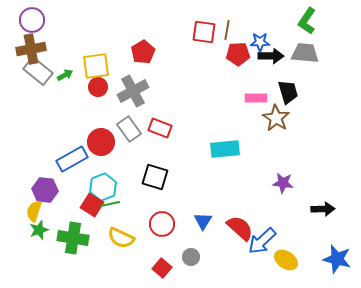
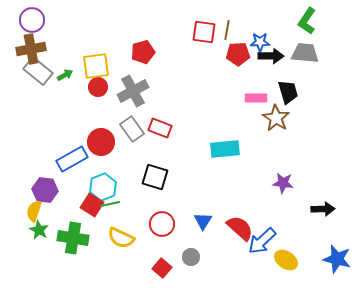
red pentagon at (143, 52): rotated 15 degrees clockwise
gray rectangle at (129, 129): moved 3 px right
green star at (39, 230): rotated 24 degrees counterclockwise
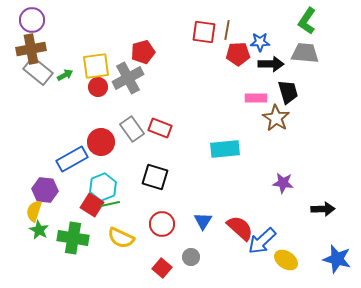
black arrow at (271, 56): moved 8 px down
gray cross at (133, 91): moved 5 px left, 13 px up
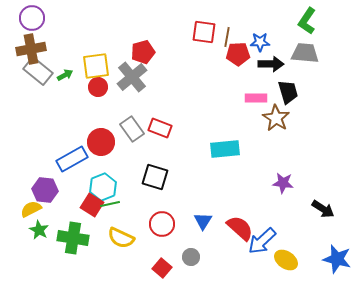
purple circle at (32, 20): moved 2 px up
brown line at (227, 30): moved 7 px down
gray cross at (128, 78): moved 4 px right, 1 px up; rotated 12 degrees counterclockwise
black arrow at (323, 209): rotated 35 degrees clockwise
yellow semicircle at (34, 211): moved 3 px left, 2 px up; rotated 45 degrees clockwise
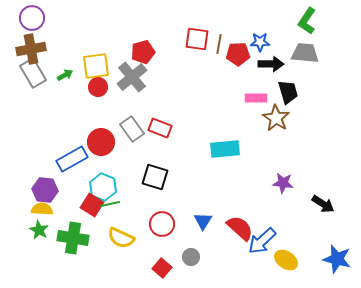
red square at (204, 32): moved 7 px left, 7 px down
brown line at (227, 37): moved 8 px left, 7 px down
gray rectangle at (38, 71): moved 5 px left, 2 px down; rotated 20 degrees clockwise
cyan hexagon at (103, 187): rotated 16 degrees counterclockwise
yellow semicircle at (31, 209): moved 11 px right; rotated 30 degrees clockwise
black arrow at (323, 209): moved 5 px up
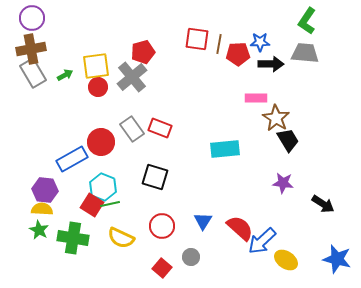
black trapezoid at (288, 92): moved 48 px down; rotated 15 degrees counterclockwise
red circle at (162, 224): moved 2 px down
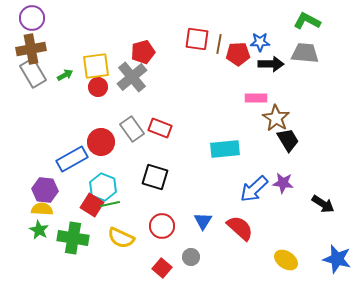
green L-shape at (307, 21): rotated 84 degrees clockwise
blue arrow at (262, 241): moved 8 px left, 52 px up
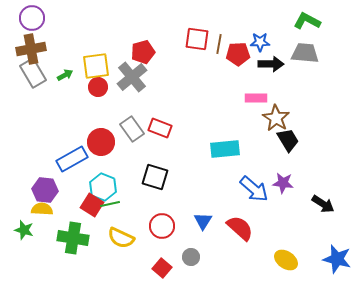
blue arrow at (254, 189): rotated 96 degrees counterclockwise
green star at (39, 230): moved 15 px left; rotated 12 degrees counterclockwise
